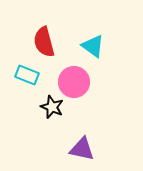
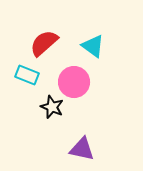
red semicircle: moved 1 px down; rotated 64 degrees clockwise
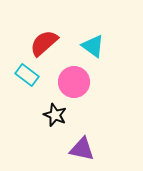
cyan rectangle: rotated 15 degrees clockwise
black star: moved 3 px right, 8 px down
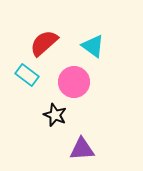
purple triangle: rotated 16 degrees counterclockwise
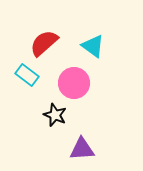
pink circle: moved 1 px down
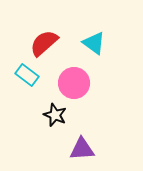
cyan triangle: moved 1 px right, 3 px up
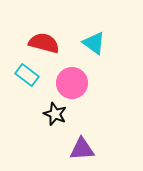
red semicircle: rotated 56 degrees clockwise
pink circle: moved 2 px left
black star: moved 1 px up
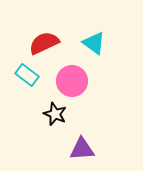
red semicircle: rotated 40 degrees counterclockwise
pink circle: moved 2 px up
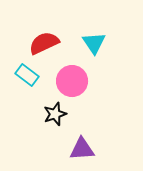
cyan triangle: rotated 20 degrees clockwise
black star: rotated 30 degrees clockwise
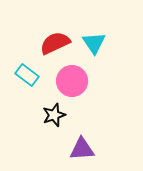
red semicircle: moved 11 px right
black star: moved 1 px left, 1 px down
